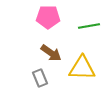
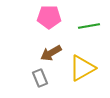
pink pentagon: moved 1 px right
brown arrow: rotated 115 degrees clockwise
yellow triangle: rotated 32 degrees counterclockwise
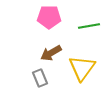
yellow triangle: rotated 24 degrees counterclockwise
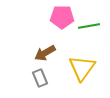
pink pentagon: moved 13 px right
brown arrow: moved 6 px left
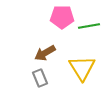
yellow triangle: rotated 8 degrees counterclockwise
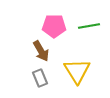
pink pentagon: moved 8 px left, 9 px down
brown arrow: moved 4 px left, 2 px up; rotated 90 degrees counterclockwise
yellow triangle: moved 5 px left, 3 px down
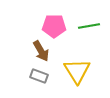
gray rectangle: moved 1 px left, 2 px up; rotated 48 degrees counterclockwise
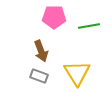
pink pentagon: moved 9 px up
brown arrow: rotated 10 degrees clockwise
yellow triangle: moved 2 px down
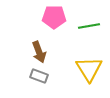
brown arrow: moved 2 px left, 1 px down
yellow triangle: moved 12 px right, 4 px up
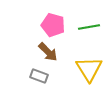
pink pentagon: moved 1 px left, 8 px down; rotated 15 degrees clockwise
green line: moved 1 px down
brown arrow: moved 9 px right; rotated 25 degrees counterclockwise
